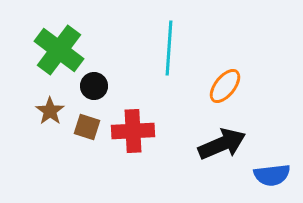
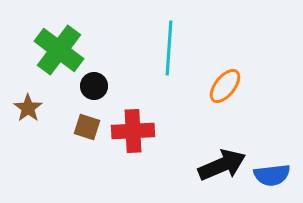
brown star: moved 22 px left, 3 px up
black arrow: moved 21 px down
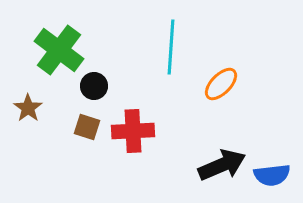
cyan line: moved 2 px right, 1 px up
orange ellipse: moved 4 px left, 2 px up; rotated 6 degrees clockwise
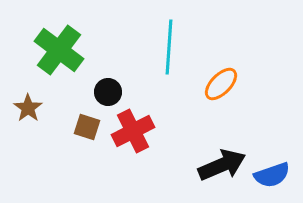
cyan line: moved 2 px left
black circle: moved 14 px right, 6 px down
red cross: rotated 24 degrees counterclockwise
blue semicircle: rotated 12 degrees counterclockwise
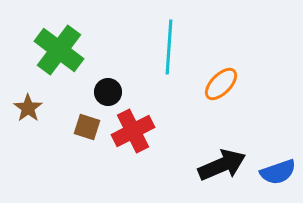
blue semicircle: moved 6 px right, 3 px up
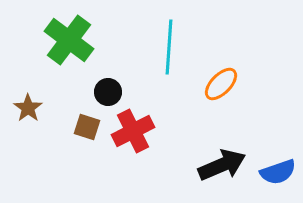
green cross: moved 10 px right, 10 px up
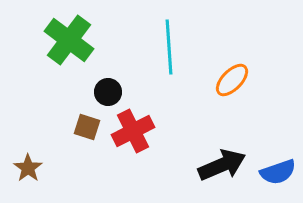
cyan line: rotated 8 degrees counterclockwise
orange ellipse: moved 11 px right, 4 px up
brown star: moved 60 px down
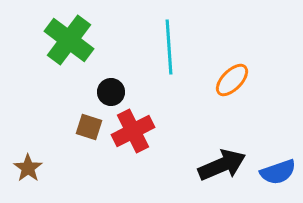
black circle: moved 3 px right
brown square: moved 2 px right
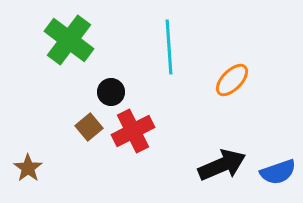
brown square: rotated 32 degrees clockwise
